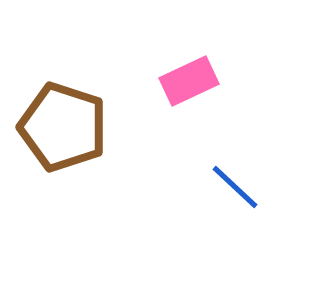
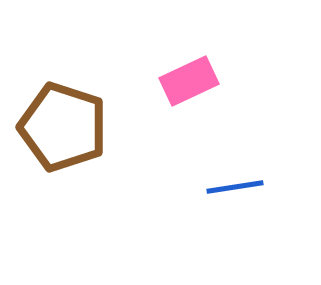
blue line: rotated 52 degrees counterclockwise
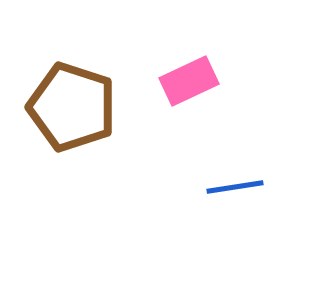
brown pentagon: moved 9 px right, 20 px up
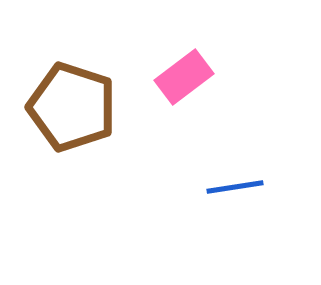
pink rectangle: moved 5 px left, 4 px up; rotated 12 degrees counterclockwise
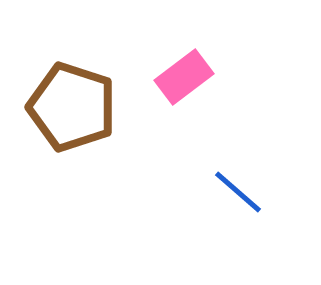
blue line: moved 3 px right, 5 px down; rotated 50 degrees clockwise
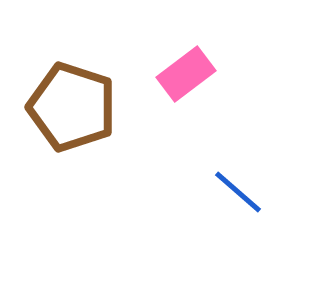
pink rectangle: moved 2 px right, 3 px up
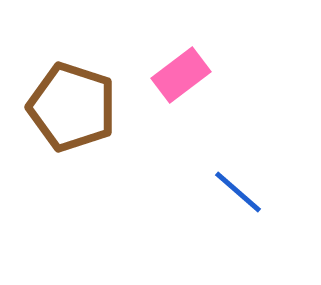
pink rectangle: moved 5 px left, 1 px down
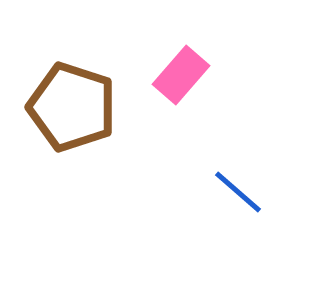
pink rectangle: rotated 12 degrees counterclockwise
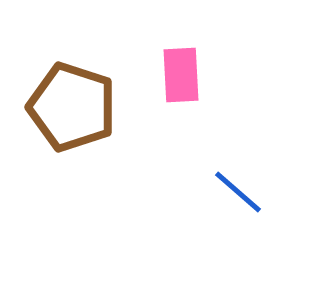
pink rectangle: rotated 44 degrees counterclockwise
